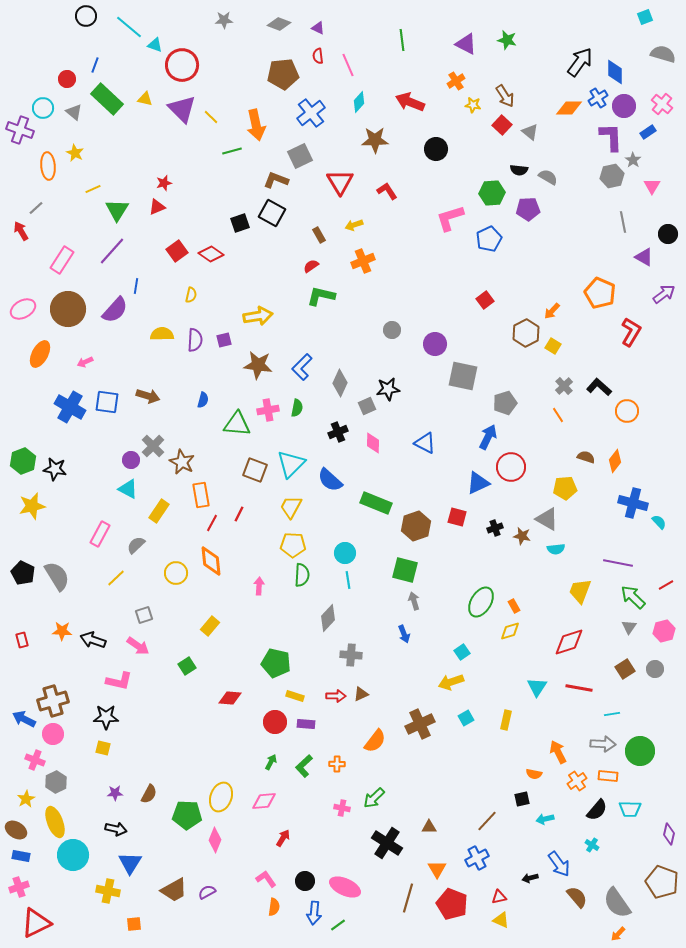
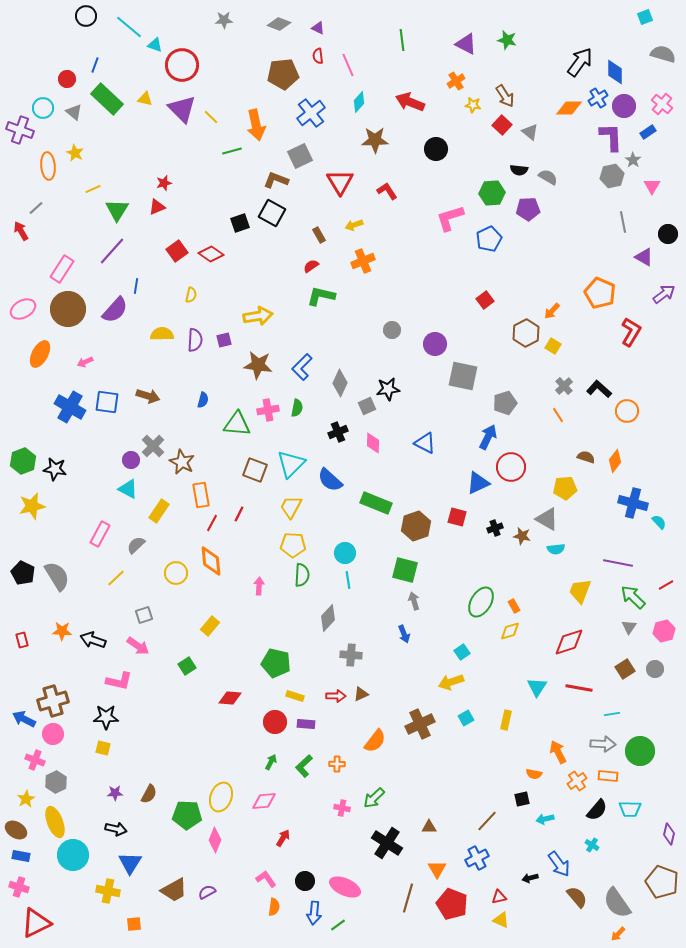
pink rectangle at (62, 260): moved 9 px down
black L-shape at (599, 387): moved 2 px down
pink cross at (19, 887): rotated 36 degrees clockwise
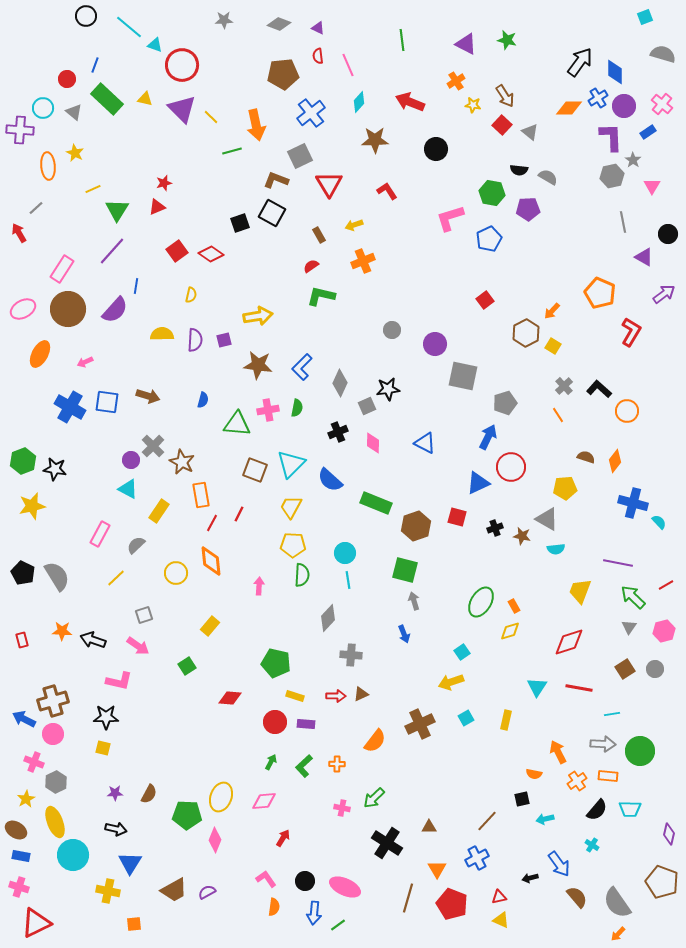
purple cross at (20, 130): rotated 16 degrees counterclockwise
red triangle at (340, 182): moved 11 px left, 2 px down
green hexagon at (492, 193): rotated 15 degrees clockwise
red arrow at (21, 231): moved 2 px left, 2 px down
pink cross at (35, 760): moved 1 px left, 2 px down
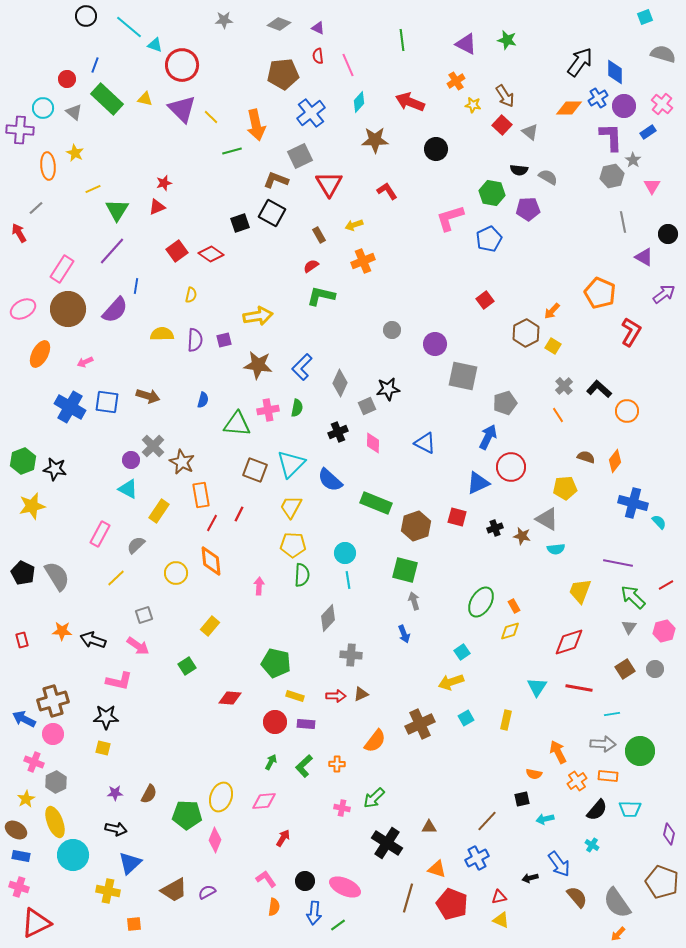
blue triangle at (130, 863): rotated 15 degrees clockwise
orange triangle at (437, 869): rotated 42 degrees counterclockwise
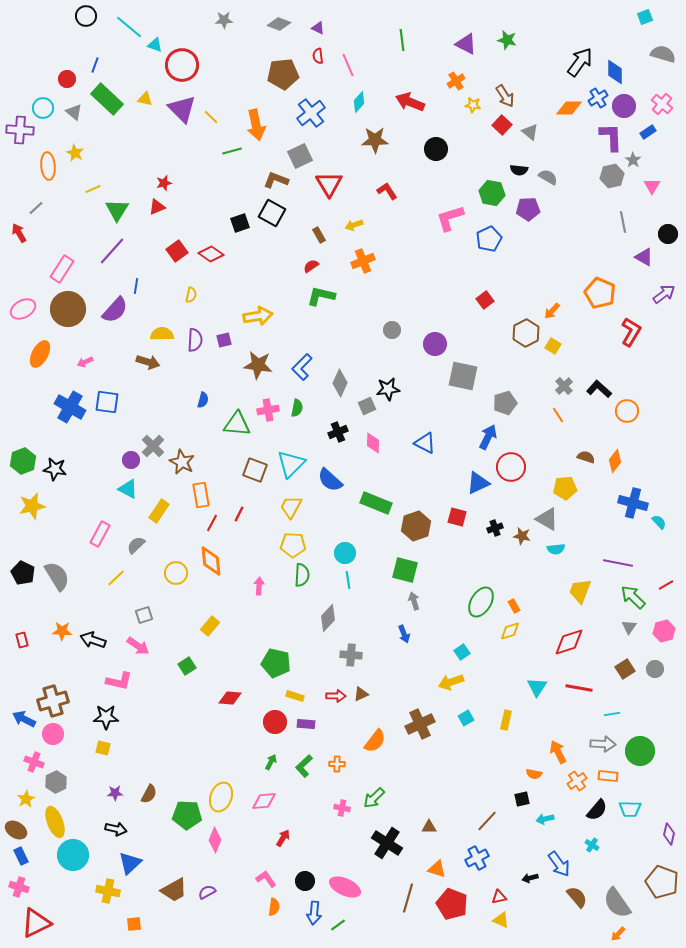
brown arrow at (148, 396): moved 34 px up
blue rectangle at (21, 856): rotated 54 degrees clockwise
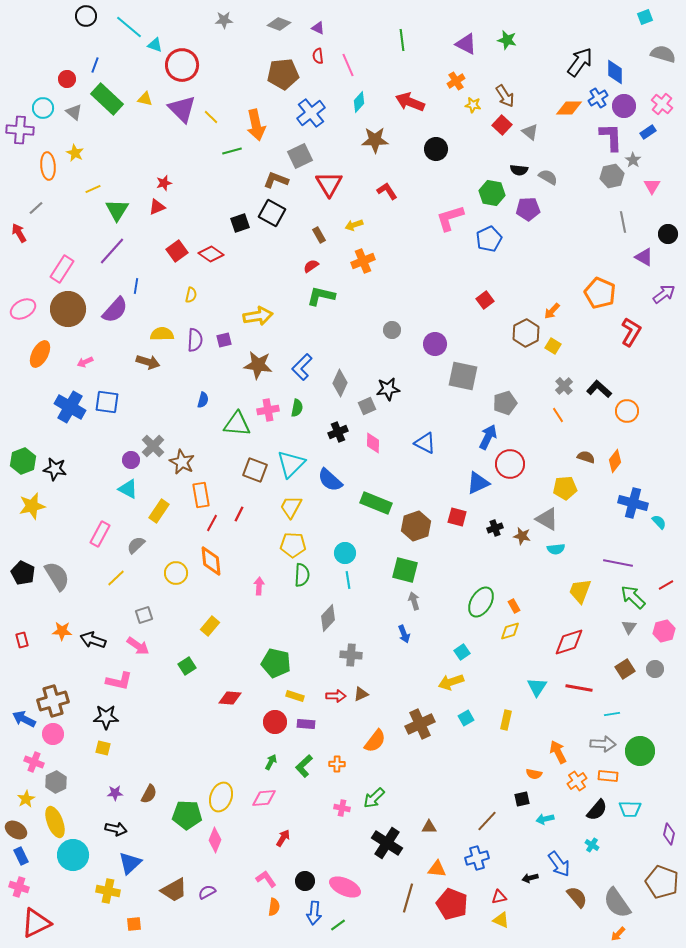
red circle at (511, 467): moved 1 px left, 3 px up
pink diamond at (264, 801): moved 3 px up
blue cross at (477, 858): rotated 10 degrees clockwise
orange triangle at (437, 869): rotated 12 degrees counterclockwise
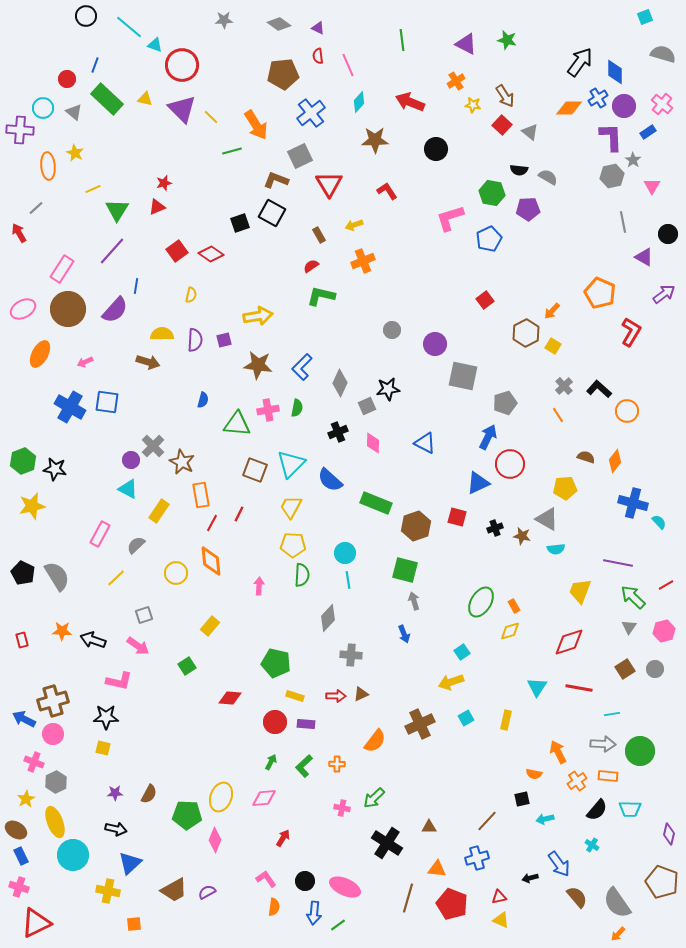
gray diamond at (279, 24): rotated 15 degrees clockwise
orange arrow at (256, 125): rotated 20 degrees counterclockwise
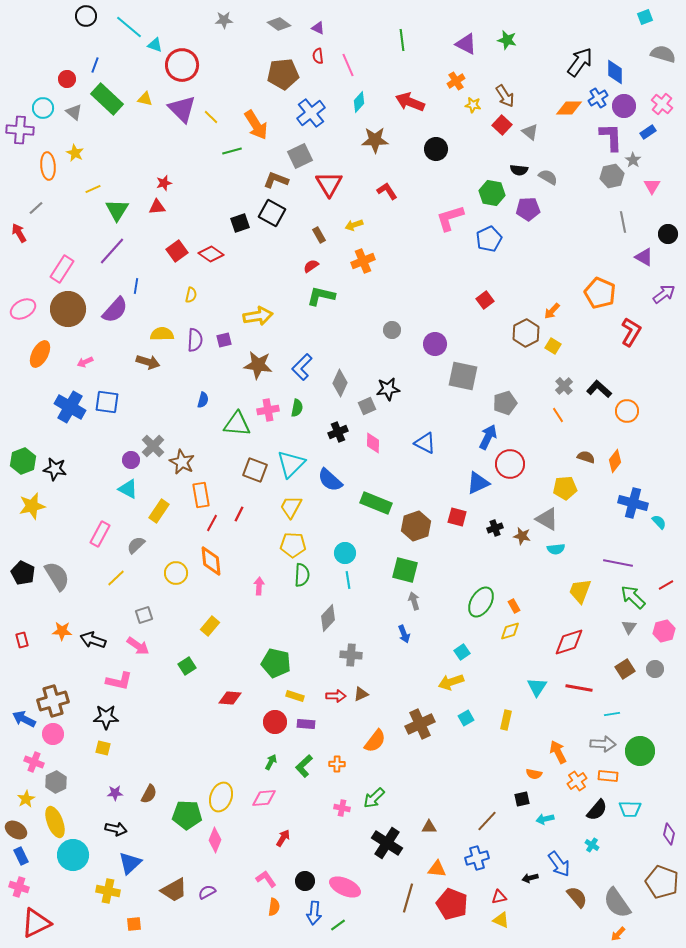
red triangle at (157, 207): rotated 18 degrees clockwise
